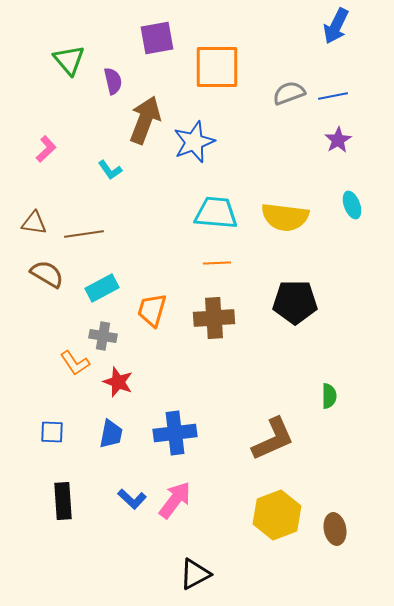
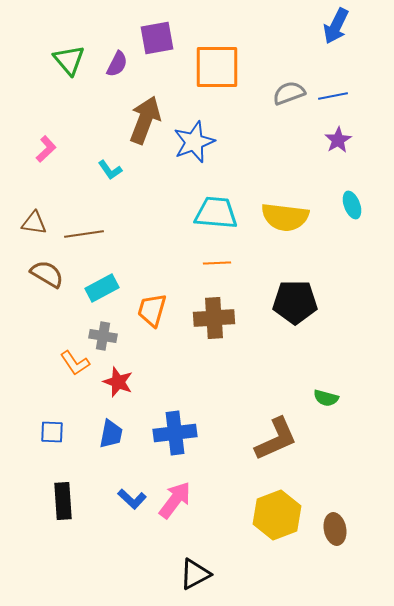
purple semicircle: moved 4 px right, 17 px up; rotated 40 degrees clockwise
green semicircle: moved 3 px left, 2 px down; rotated 105 degrees clockwise
brown L-shape: moved 3 px right
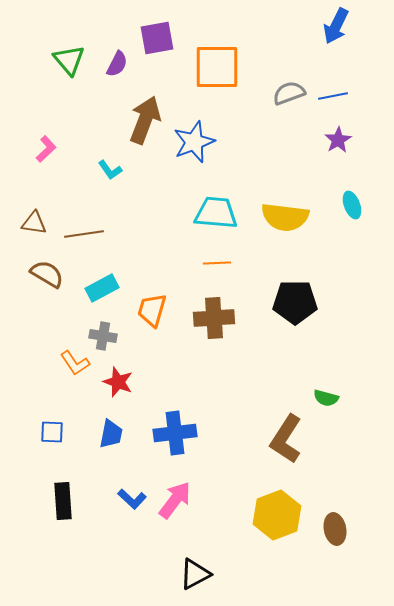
brown L-shape: moved 10 px right; rotated 147 degrees clockwise
